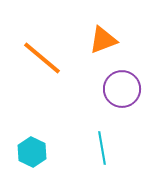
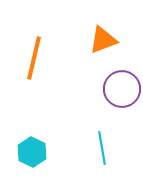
orange line: moved 8 px left; rotated 63 degrees clockwise
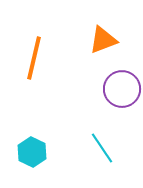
cyan line: rotated 24 degrees counterclockwise
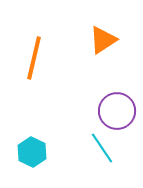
orange triangle: rotated 12 degrees counterclockwise
purple circle: moved 5 px left, 22 px down
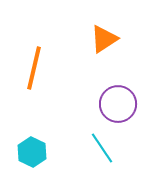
orange triangle: moved 1 px right, 1 px up
orange line: moved 10 px down
purple circle: moved 1 px right, 7 px up
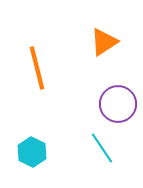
orange triangle: moved 3 px down
orange line: moved 3 px right; rotated 27 degrees counterclockwise
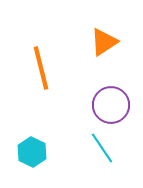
orange line: moved 4 px right
purple circle: moved 7 px left, 1 px down
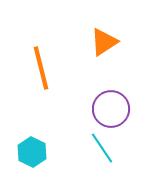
purple circle: moved 4 px down
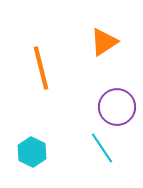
purple circle: moved 6 px right, 2 px up
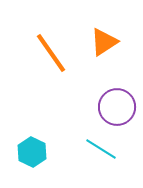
orange line: moved 10 px right, 15 px up; rotated 21 degrees counterclockwise
cyan line: moved 1 px left, 1 px down; rotated 24 degrees counterclockwise
